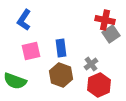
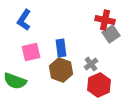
pink square: moved 1 px down
brown hexagon: moved 5 px up
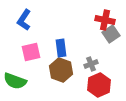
gray cross: rotated 16 degrees clockwise
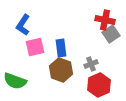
blue L-shape: moved 1 px left, 5 px down
pink square: moved 4 px right, 5 px up
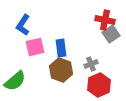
green semicircle: rotated 60 degrees counterclockwise
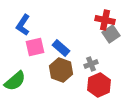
blue rectangle: rotated 42 degrees counterclockwise
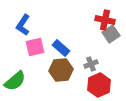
brown hexagon: rotated 25 degrees counterclockwise
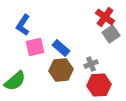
red cross: moved 3 px up; rotated 24 degrees clockwise
red hexagon: rotated 20 degrees clockwise
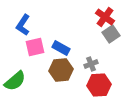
blue rectangle: rotated 12 degrees counterclockwise
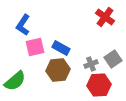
gray square: moved 2 px right, 25 px down
brown hexagon: moved 3 px left
